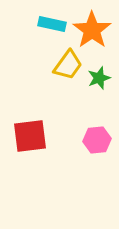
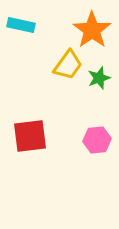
cyan rectangle: moved 31 px left, 1 px down
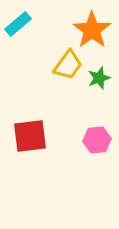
cyan rectangle: moved 3 px left, 1 px up; rotated 52 degrees counterclockwise
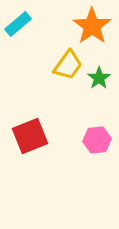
orange star: moved 4 px up
green star: rotated 15 degrees counterclockwise
red square: rotated 15 degrees counterclockwise
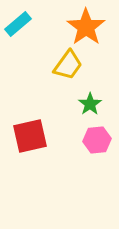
orange star: moved 6 px left, 1 px down
green star: moved 9 px left, 26 px down
red square: rotated 9 degrees clockwise
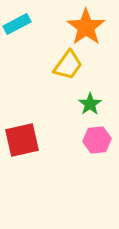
cyan rectangle: moved 1 px left; rotated 12 degrees clockwise
red square: moved 8 px left, 4 px down
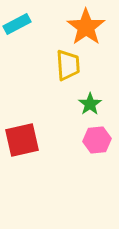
yellow trapezoid: rotated 40 degrees counterclockwise
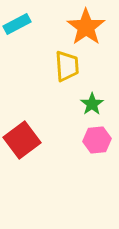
yellow trapezoid: moved 1 px left, 1 px down
green star: moved 2 px right
red square: rotated 24 degrees counterclockwise
